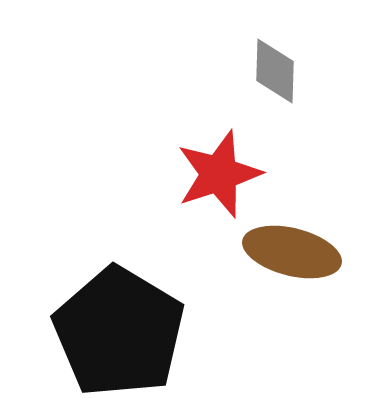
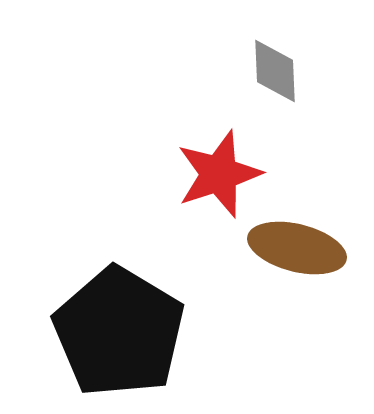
gray diamond: rotated 4 degrees counterclockwise
brown ellipse: moved 5 px right, 4 px up
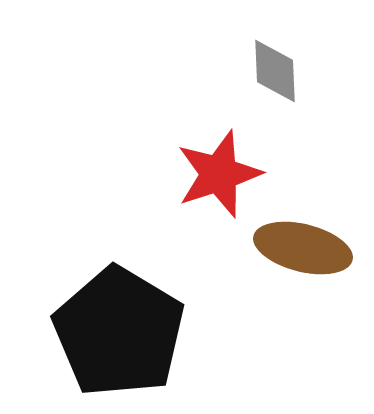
brown ellipse: moved 6 px right
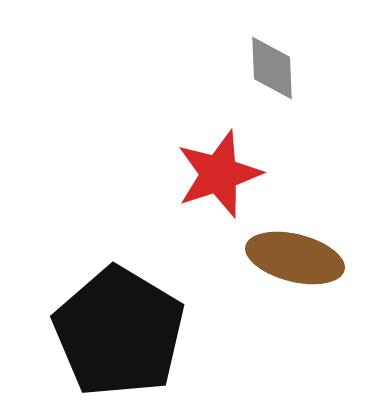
gray diamond: moved 3 px left, 3 px up
brown ellipse: moved 8 px left, 10 px down
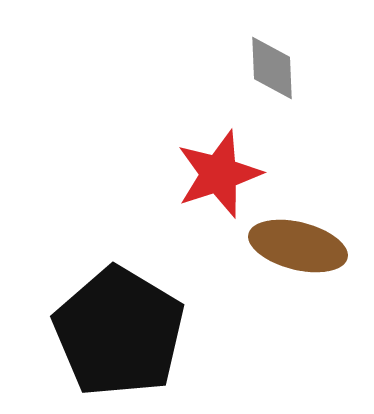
brown ellipse: moved 3 px right, 12 px up
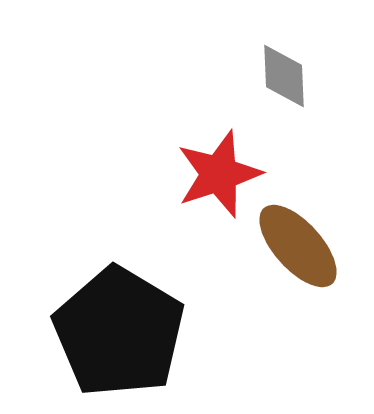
gray diamond: moved 12 px right, 8 px down
brown ellipse: rotated 34 degrees clockwise
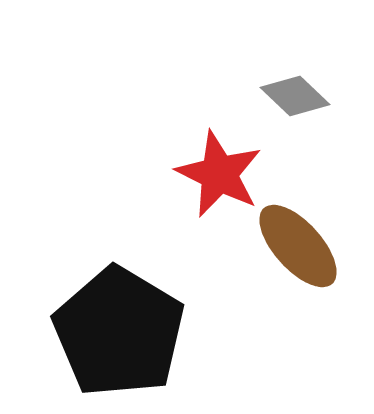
gray diamond: moved 11 px right, 20 px down; rotated 44 degrees counterclockwise
red star: rotated 28 degrees counterclockwise
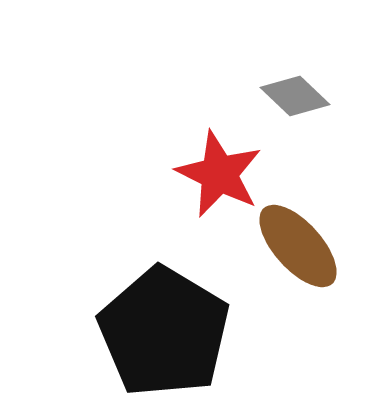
black pentagon: moved 45 px right
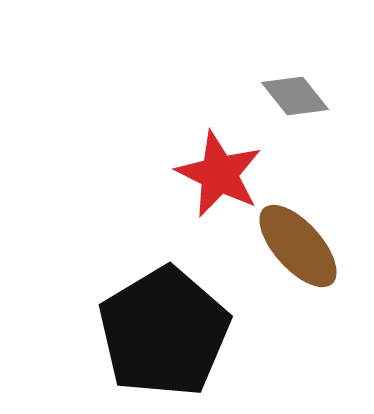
gray diamond: rotated 8 degrees clockwise
black pentagon: rotated 10 degrees clockwise
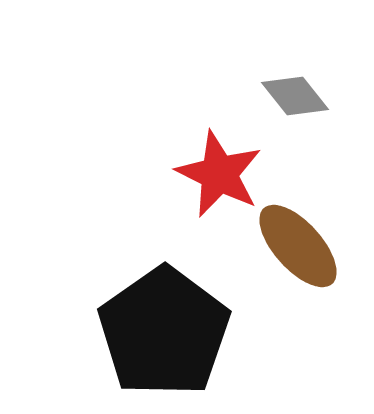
black pentagon: rotated 4 degrees counterclockwise
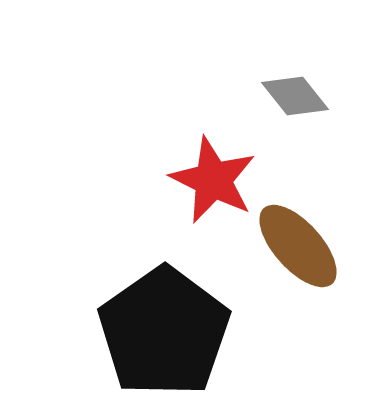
red star: moved 6 px left, 6 px down
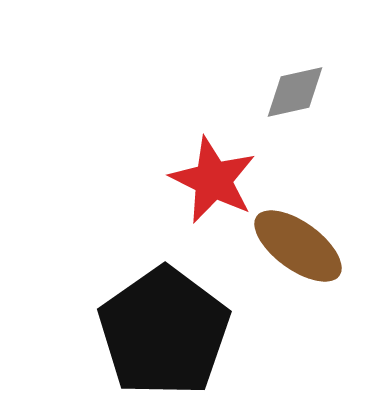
gray diamond: moved 4 px up; rotated 64 degrees counterclockwise
brown ellipse: rotated 12 degrees counterclockwise
